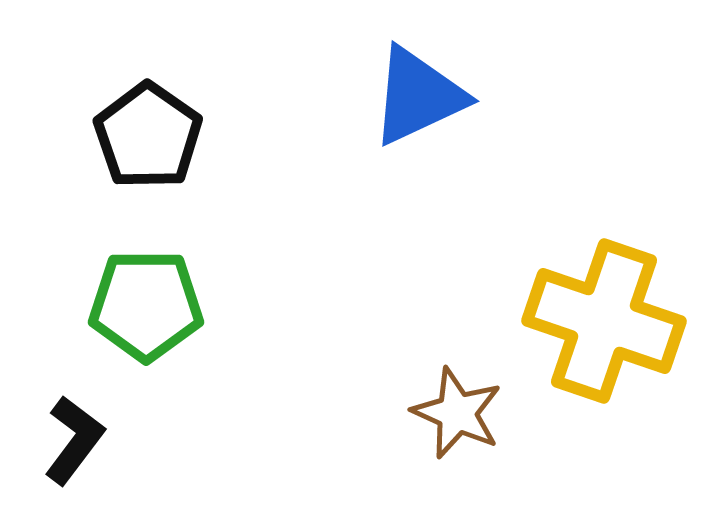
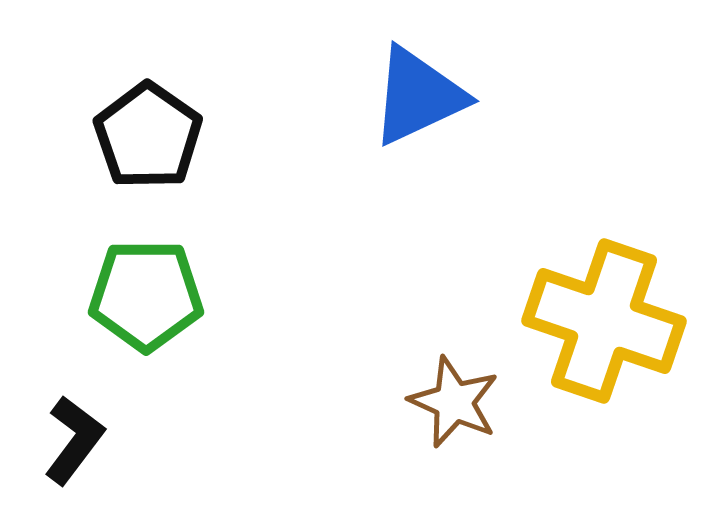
green pentagon: moved 10 px up
brown star: moved 3 px left, 11 px up
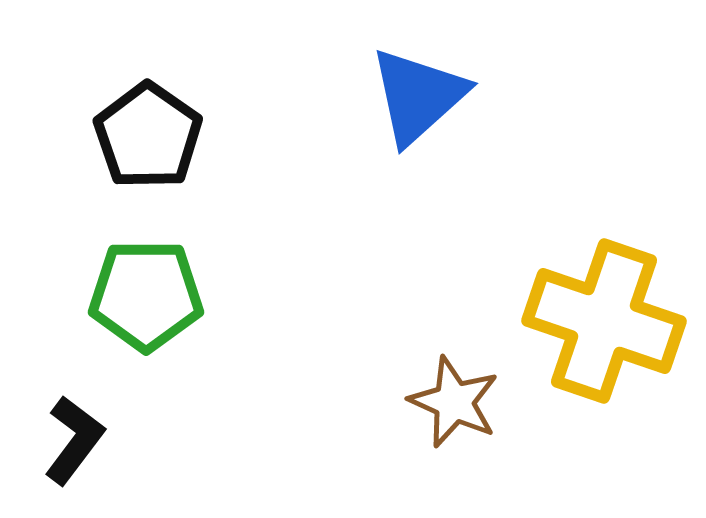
blue triangle: rotated 17 degrees counterclockwise
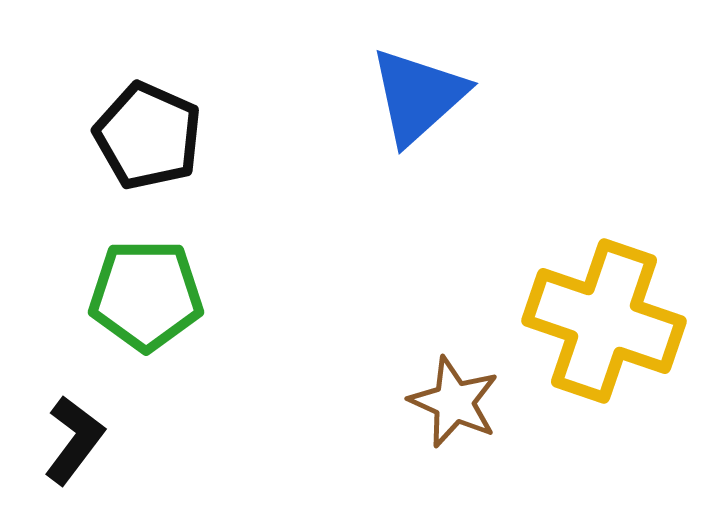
black pentagon: rotated 11 degrees counterclockwise
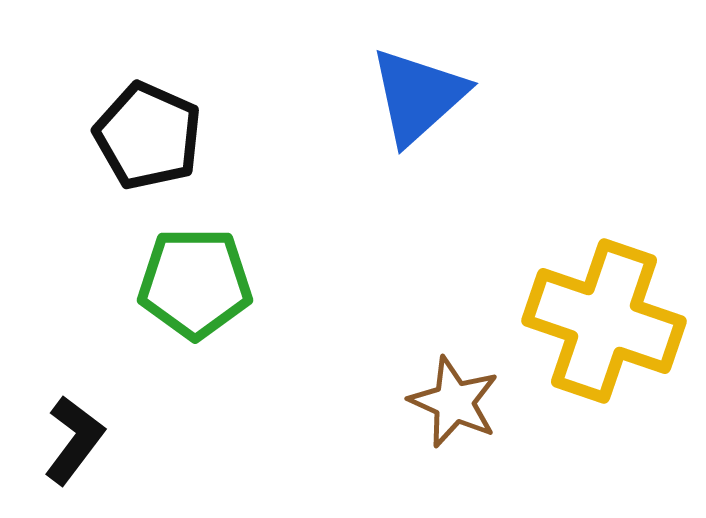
green pentagon: moved 49 px right, 12 px up
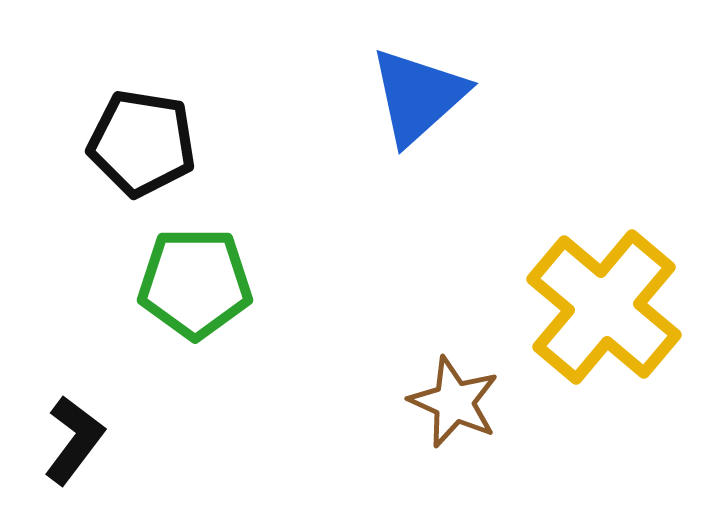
black pentagon: moved 6 px left, 7 px down; rotated 15 degrees counterclockwise
yellow cross: moved 14 px up; rotated 21 degrees clockwise
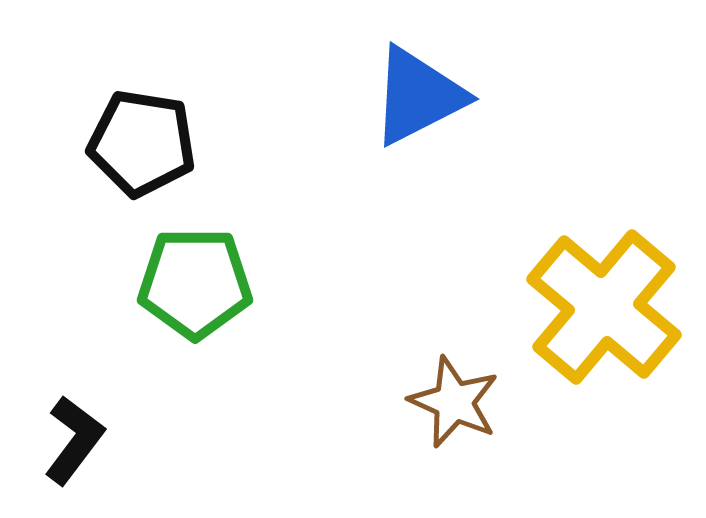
blue triangle: rotated 15 degrees clockwise
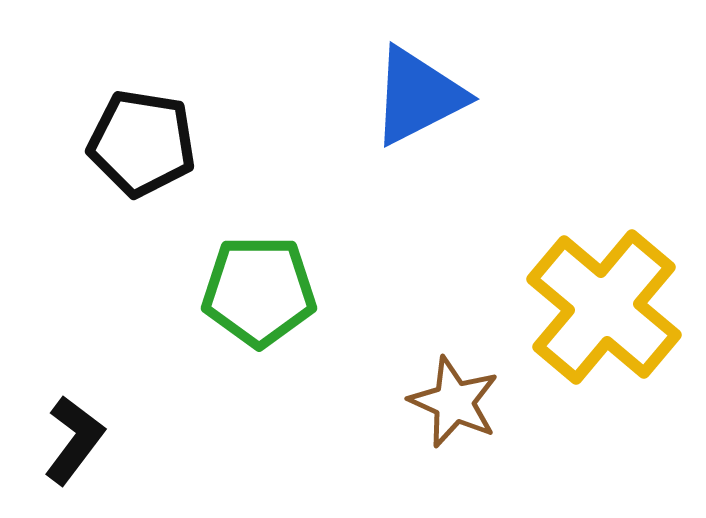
green pentagon: moved 64 px right, 8 px down
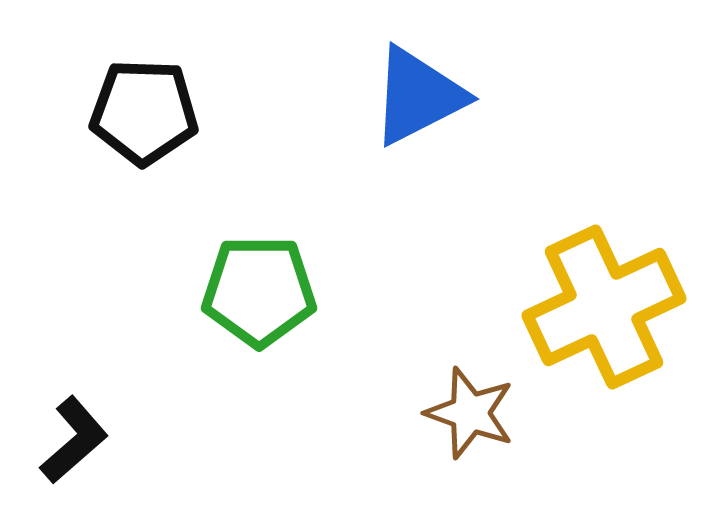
black pentagon: moved 2 px right, 31 px up; rotated 7 degrees counterclockwise
yellow cross: rotated 25 degrees clockwise
brown star: moved 16 px right, 11 px down; rotated 4 degrees counterclockwise
black L-shape: rotated 12 degrees clockwise
